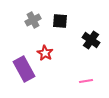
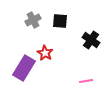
purple rectangle: moved 1 px up; rotated 60 degrees clockwise
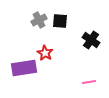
gray cross: moved 6 px right
purple rectangle: rotated 50 degrees clockwise
pink line: moved 3 px right, 1 px down
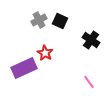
black square: rotated 21 degrees clockwise
purple rectangle: rotated 15 degrees counterclockwise
pink line: rotated 64 degrees clockwise
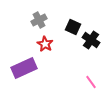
black square: moved 13 px right, 6 px down
red star: moved 9 px up
pink line: moved 2 px right
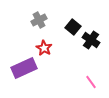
black square: rotated 14 degrees clockwise
red star: moved 1 px left, 4 px down
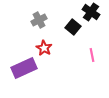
black cross: moved 28 px up
pink line: moved 1 px right, 27 px up; rotated 24 degrees clockwise
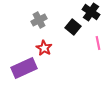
pink line: moved 6 px right, 12 px up
